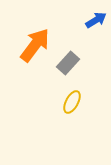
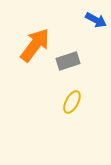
blue arrow: rotated 60 degrees clockwise
gray rectangle: moved 2 px up; rotated 30 degrees clockwise
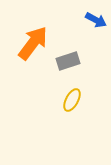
orange arrow: moved 2 px left, 2 px up
yellow ellipse: moved 2 px up
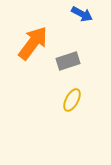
blue arrow: moved 14 px left, 6 px up
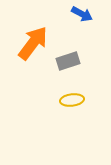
yellow ellipse: rotated 55 degrees clockwise
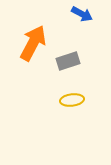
orange arrow: rotated 9 degrees counterclockwise
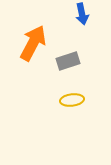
blue arrow: rotated 50 degrees clockwise
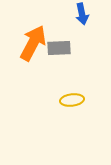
gray rectangle: moved 9 px left, 13 px up; rotated 15 degrees clockwise
